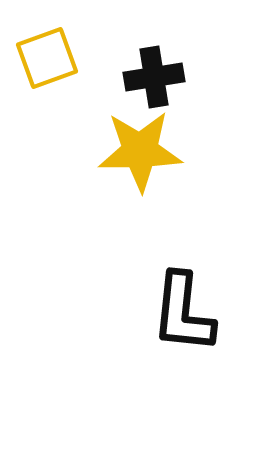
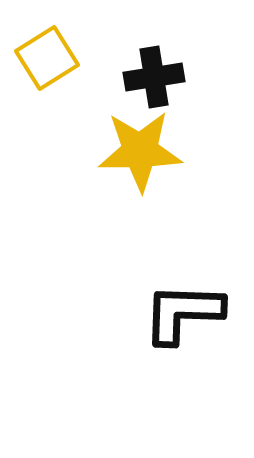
yellow square: rotated 12 degrees counterclockwise
black L-shape: rotated 86 degrees clockwise
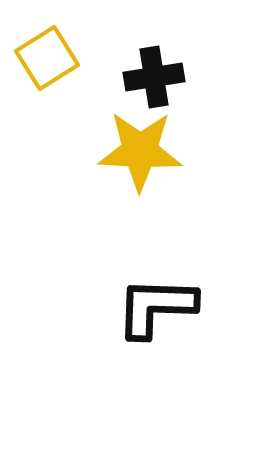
yellow star: rotated 4 degrees clockwise
black L-shape: moved 27 px left, 6 px up
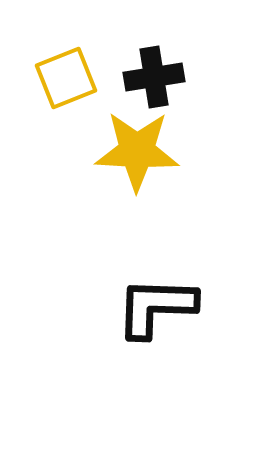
yellow square: moved 19 px right, 20 px down; rotated 10 degrees clockwise
yellow star: moved 3 px left
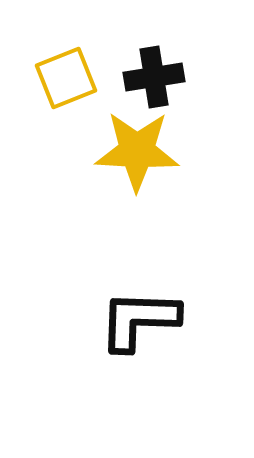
black L-shape: moved 17 px left, 13 px down
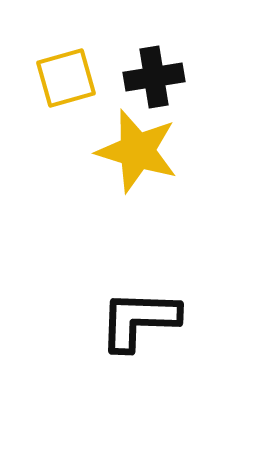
yellow square: rotated 6 degrees clockwise
yellow star: rotated 14 degrees clockwise
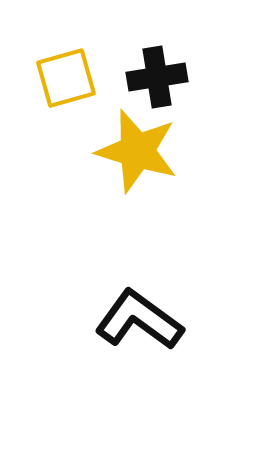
black cross: moved 3 px right
black L-shape: rotated 34 degrees clockwise
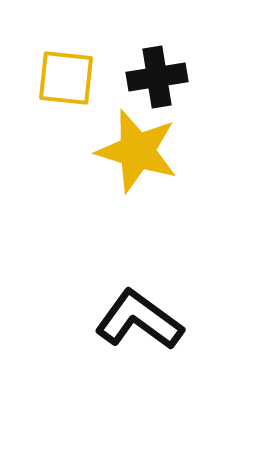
yellow square: rotated 22 degrees clockwise
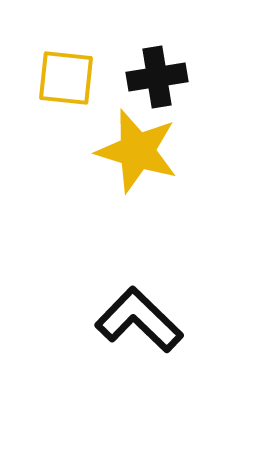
black L-shape: rotated 8 degrees clockwise
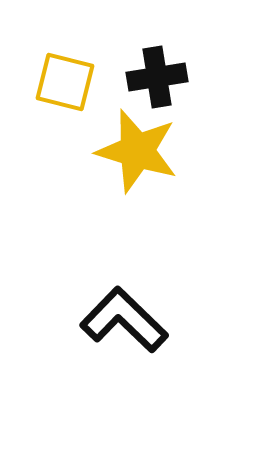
yellow square: moved 1 px left, 4 px down; rotated 8 degrees clockwise
black L-shape: moved 15 px left
